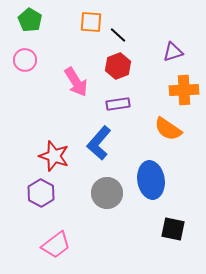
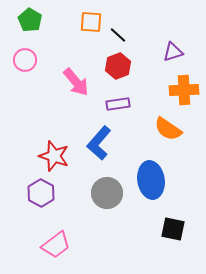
pink arrow: rotated 8 degrees counterclockwise
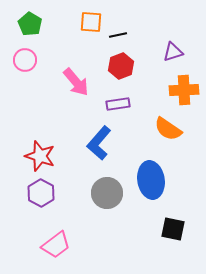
green pentagon: moved 4 px down
black line: rotated 54 degrees counterclockwise
red hexagon: moved 3 px right
red star: moved 14 px left
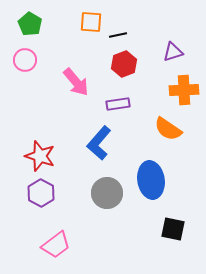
red hexagon: moved 3 px right, 2 px up
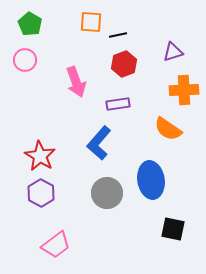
pink arrow: rotated 20 degrees clockwise
red star: rotated 12 degrees clockwise
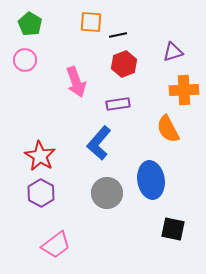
orange semicircle: rotated 28 degrees clockwise
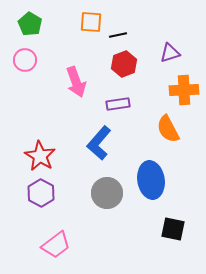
purple triangle: moved 3 px left, 1 px down
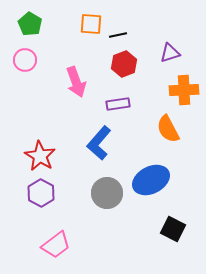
orange square: moved 2 px down
blue ellipse: rotated 72 degrees clockwise
black square: rotated 15 degrees clockwise
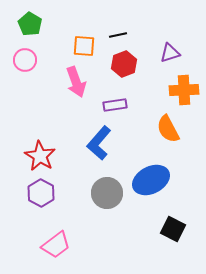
orange square: moved 7 px left, 22 px down
purple rectangle: moved 3 px left, 1 px down
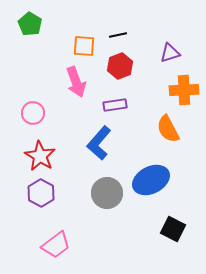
pink circle: moved 8 px right, 53 px down
red hexagon: moved 4 px left, 2 px down
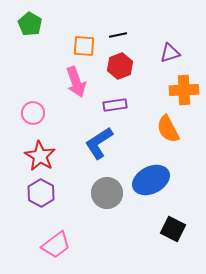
blue L-shape: rotated 16 degrees clockwise
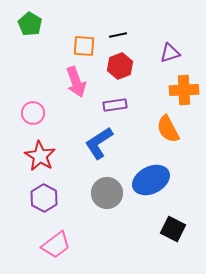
purple hexagon: moved 3 px right, 5 px down
